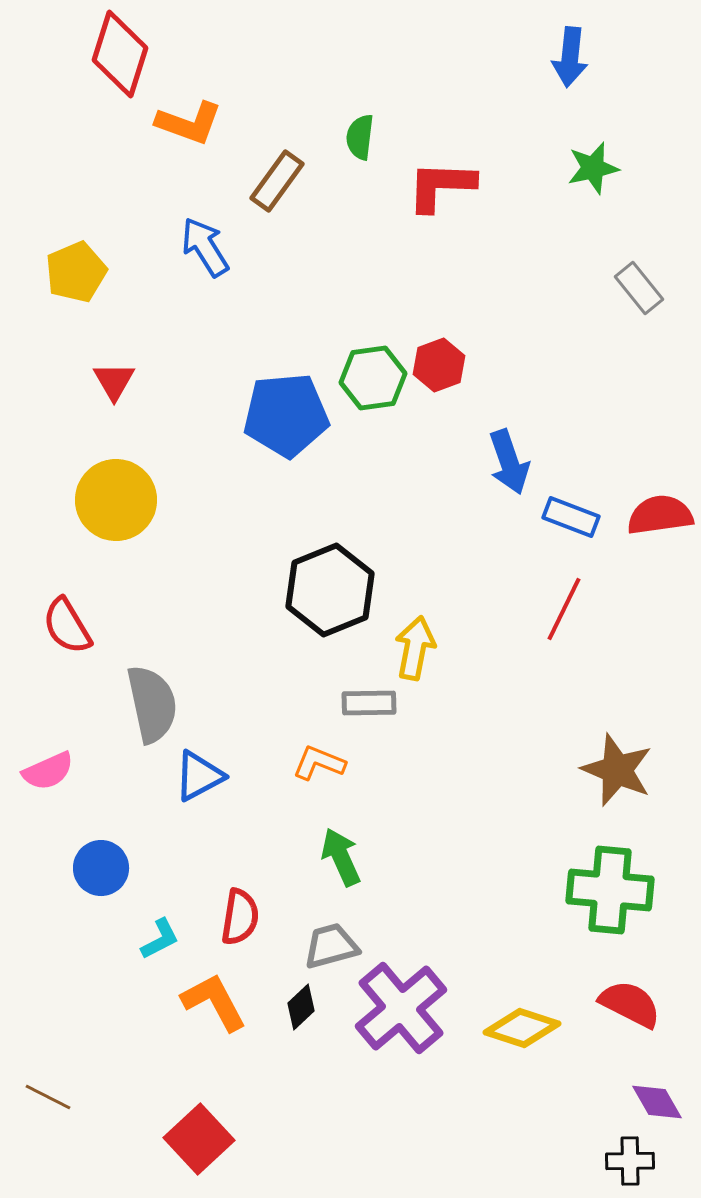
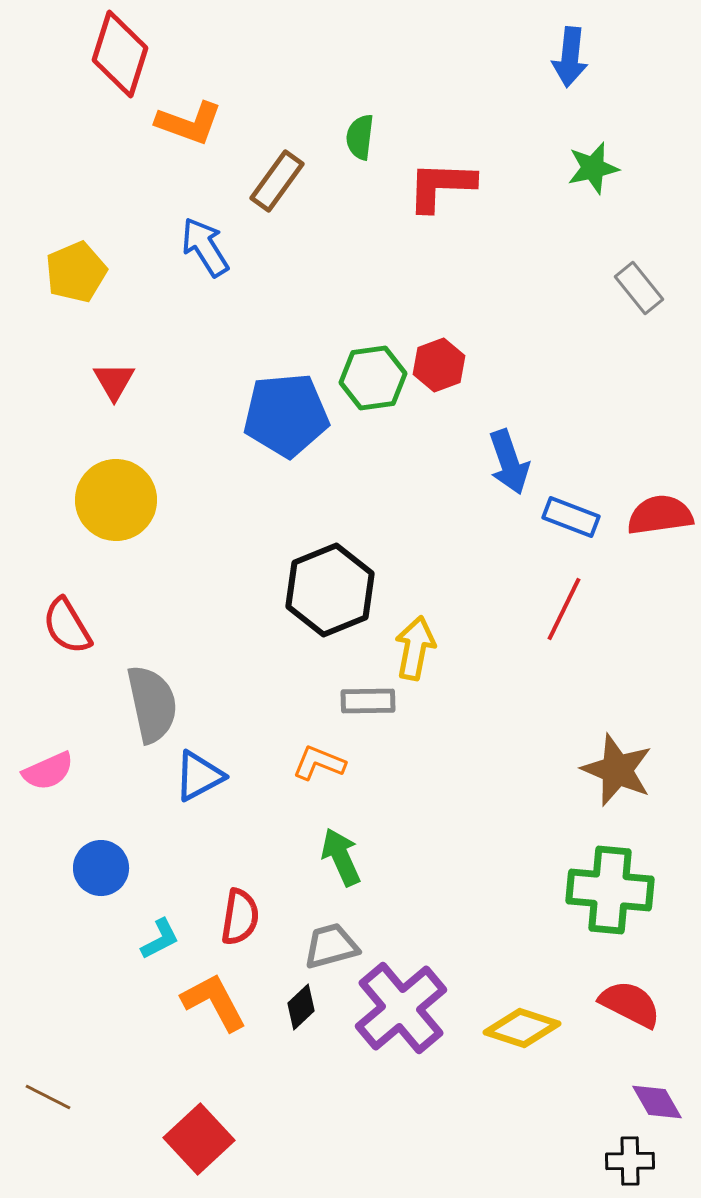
gray rectangle at (369, 703): moved 1 px left, 2 px up
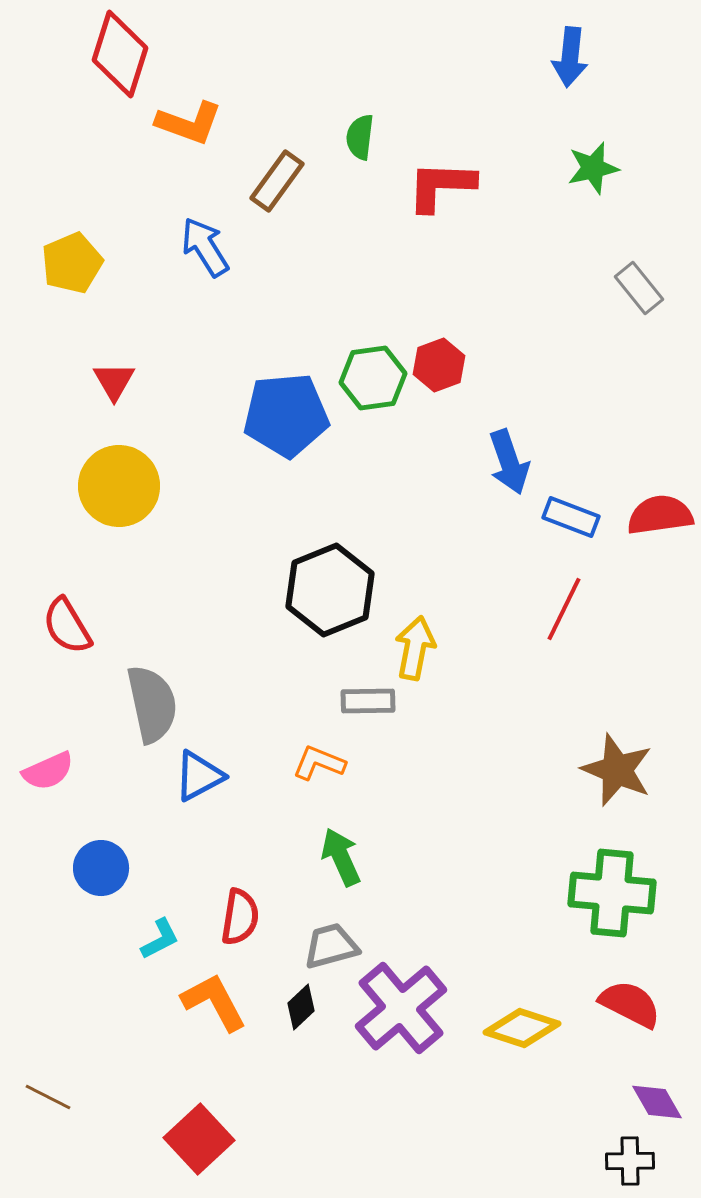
yellow pentagon at (76, 272): moved 4 px left, 9 px up
yellow circle at (116, 500): moved 3 px right, 14 px up
green cross at (610, 890): moved 2 px right, 3 px down
